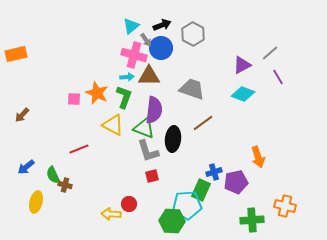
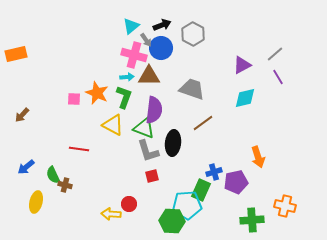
gray line: moved 5 px right, 1 px down
cyan diamond: moved 2 px right, 4 px down; rotated 35 degrees counterclockwise
black ellipse: moved 4 px down
red line: rotated 30 degrees clockwise
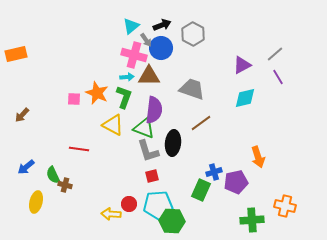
brown line: moved 2 px left
cyan pentagon: moved 29 px left
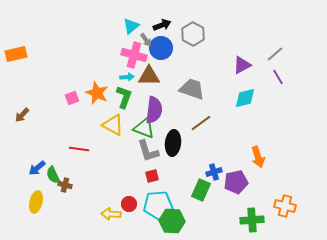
pink square: moved 2 px left, 1 px up; rotated 24 degrees counterclockwise
blue arrow: moved 11 px right, 1 px down
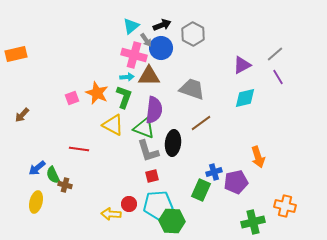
green cross: moved 1 px right, 2 px down; rotated 10 degrees counterclockwise
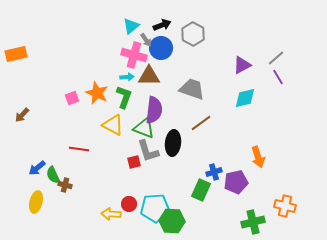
gray line: moved 1 px right, 4 px down
red square: moved 18 px left, 14 px up
cyan pentagon: moved 3 px left, 3 px down
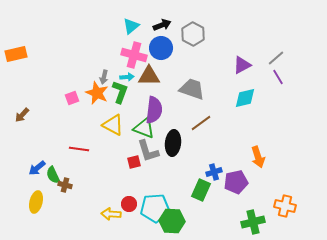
gray arrow: moved 42 px left, 37 px down; rotated 48 degrees clockwise
green L-shape: moved 4 px left, 5 px up
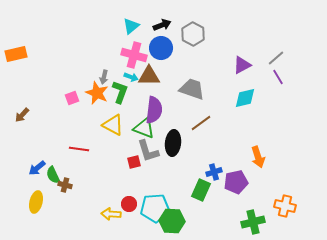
cyan arrow: moved 4 px right; rotated 24 degrees clockwise
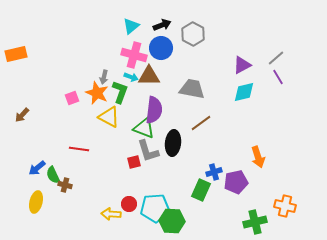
gray trapezoid: rotated 8 degrees counterclockwise
cyan diamond: moved 1 px left, 6 px up
yellow triangle: moved 4 px left, 8 px up
green cross: moved 2 px right
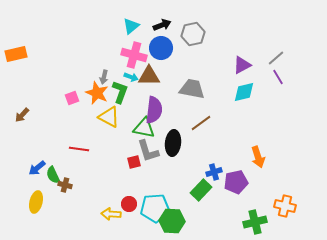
gray hexagon: rotated 20 degrees clockwise
green triangle: rotated 10 degrees counterclockwise
green rectangle: rotated 20 degrees clockwise
